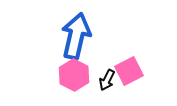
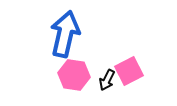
blue arrow: moved 11 px left, 2 px up
pink hexagon: rotated 20 degrees counterclockwise
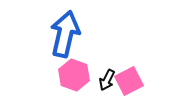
pink square: moved 10 px down
pink hexagon: rotated 12 degrees clockwise
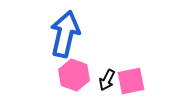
pink square: moved 2 px right; rotated 16 degrees clockwise
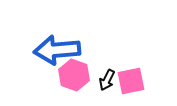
blue arrow: moved 8 px left, 16 px down; rotated 108 degrees counterclockwise
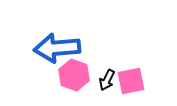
blue arrow: moved 2 px up
